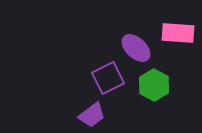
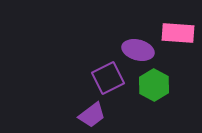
purple ellipse: moved 2 px right, 2 px down; rotated 28 degrees counterclockwise
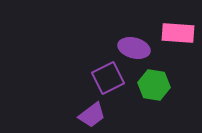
purple ellipse: moved 4 px left, 2 px up
green hexagon: rotated 20 degrees counterclockwise
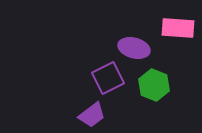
pink rectangle: moved 5 px up
green hexagon: rotated 12 degrees clockwise
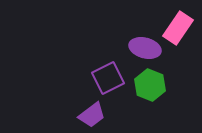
pink rectangle: rotated 60 degrees counterclockwise
purple ellipse: moved 11 px right
green hexagon: moved 4 px left
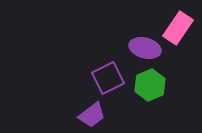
green hexagon: rotated 16 degrees clockwise
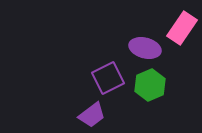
pink rectangle: moved 4 px right
